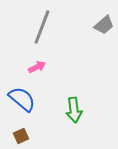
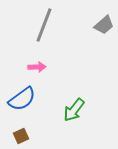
gray line: moved 2 px right, 2 px up
pink arrow: rotated 24 degrees clockwise
blue semicircle: rotated 104 degrees clockwise
green arrow: rotated 45 degrees clockwise
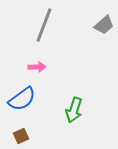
green arrow: rotated 20 degrees counterclockwise
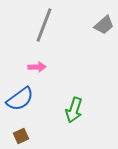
blue semicircle: moved 2 px left
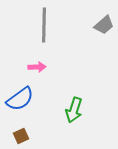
gray line: rotated 20 degrees counterclockwise
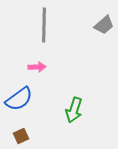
blue semicircle: moved 1 px left
